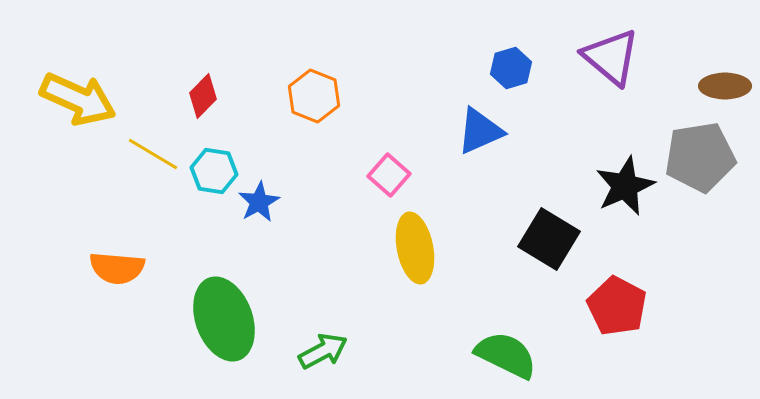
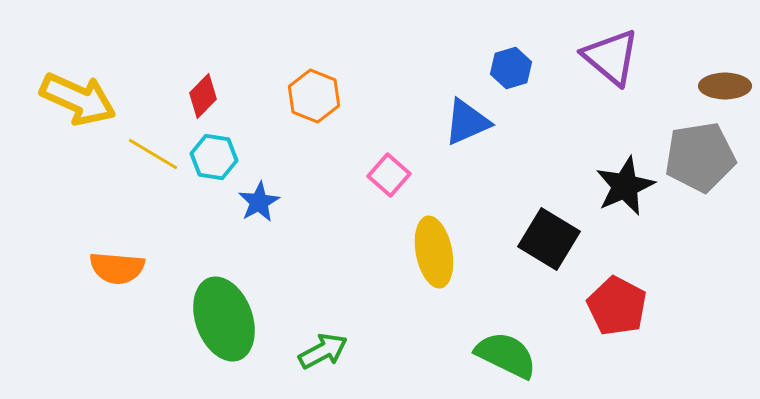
blue triangle: moved 13 px left, 9 px up
cyan hexagon: moved 14 px up
yellow ellipse: moved 19 px right, 4 px down
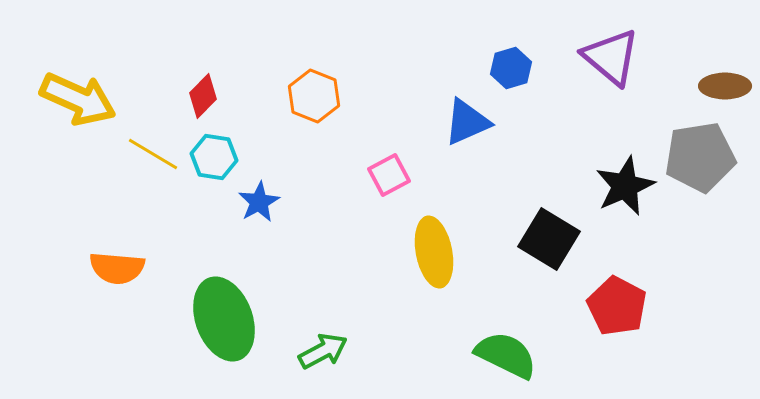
pink square: rotated 21 degrees clockwise
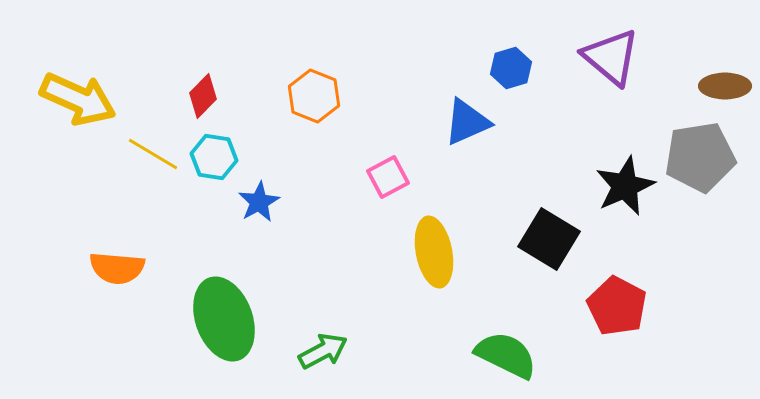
pink square: moved 1 px left, 2 px down
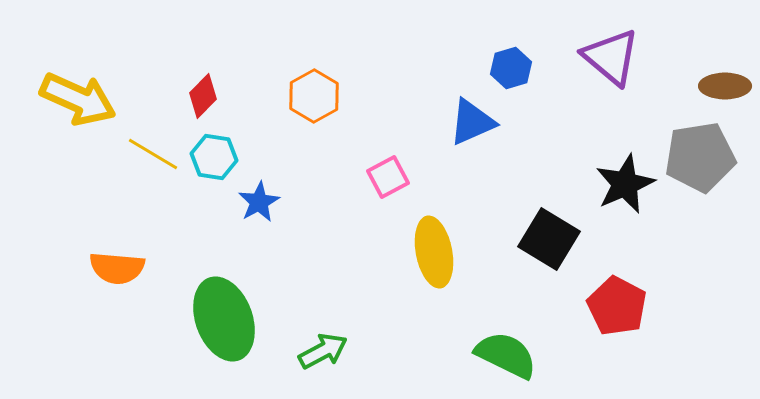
orange hexagon: rotated 9 degrees clockwise
blue triangle: moved 5 px right
black star: moved 2 px up
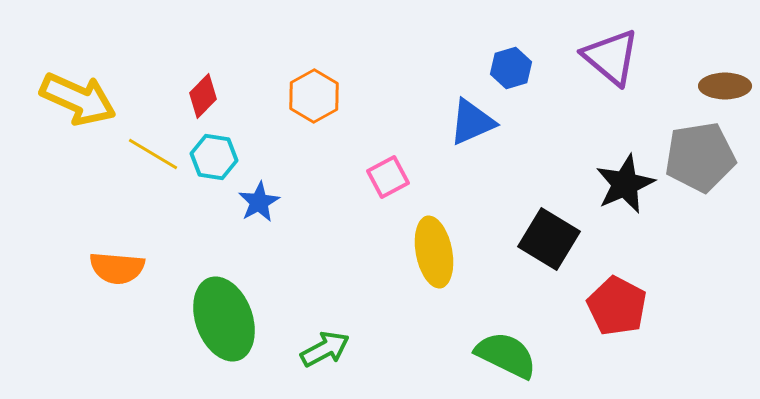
green arrow: moved 2 px right, 2 px up
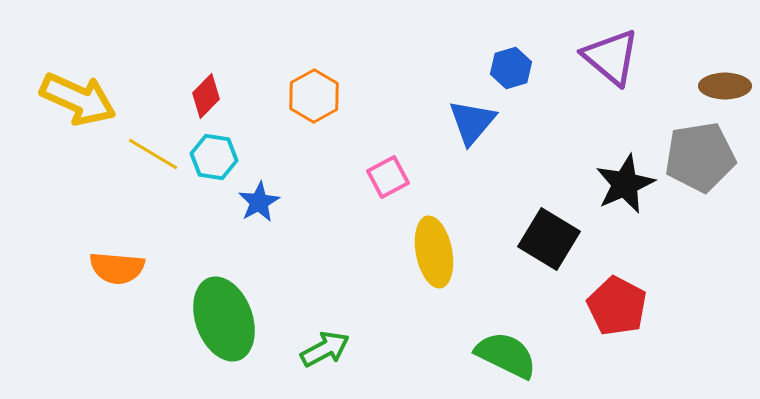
red diamond: moved 3 px right
blue triangle: rotated 26 degrees counterclockwise
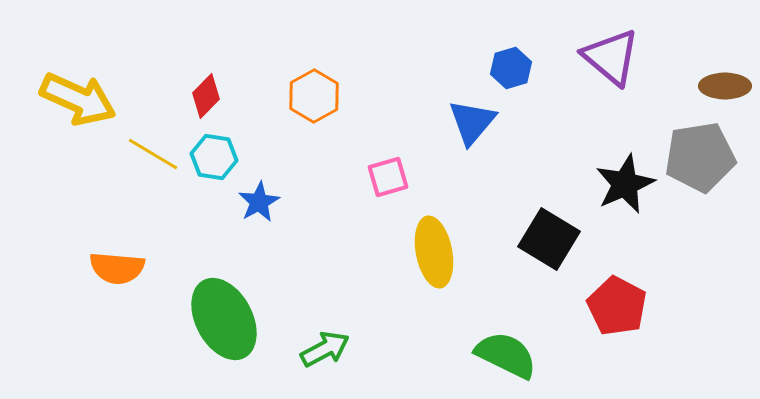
pink square: rotated 12 degrees clockwise
green ellipse: rotated 8 degrees counterclockwise
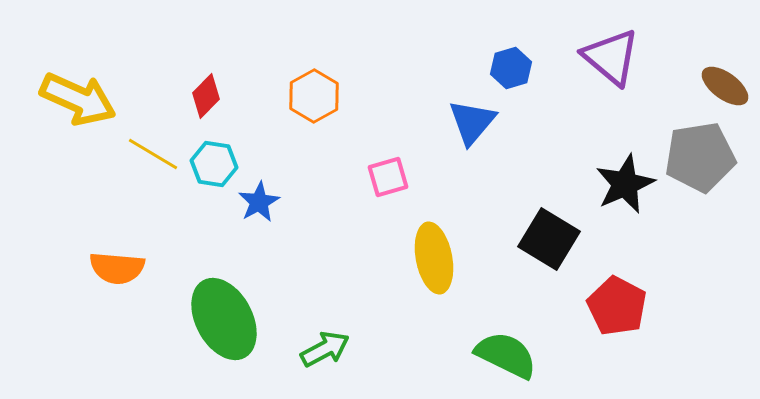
brown ellipse: rotated 36 degrees clockwise
cyan hexagon: moved 7 px down
yellow ellipse: moved 6 px down
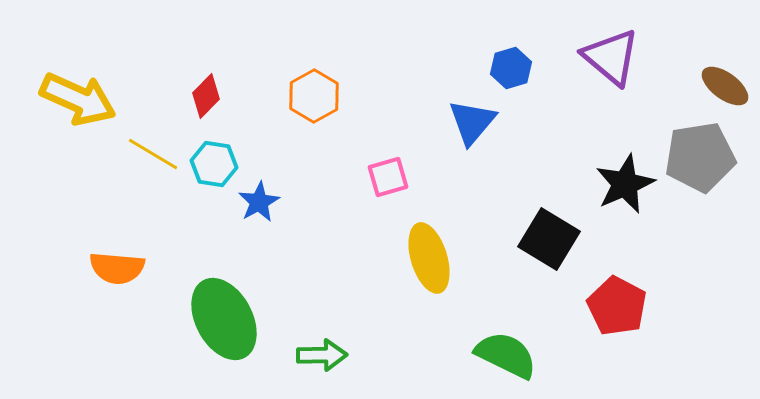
yellow ellipse: moved 5 px left; rotated 6 degrees counterclockwise
green arrow: moved 3 px left, 6 px down; rotated 27 degrees clockwise
